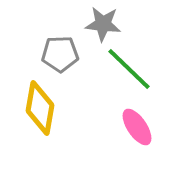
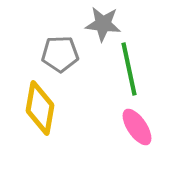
green line: rotated 34 degrees clockwise
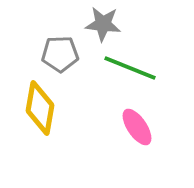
green line: moved 1 px right, 1 px up; rotated 56 degrees counterclockwise
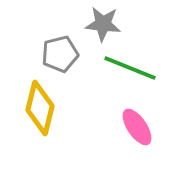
gray pentagon: rotated 12 degrees counterclockwise
yellow diamond: rotated 4 degrees clockwise
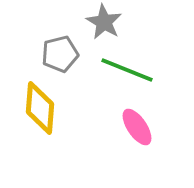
gray star: moved 1 px right, 2 px up; rotated 24 degrees clockwise
green line: moved 3 px left, 2 px down
yellow diamond: rotated 10 degrees counterclockwise
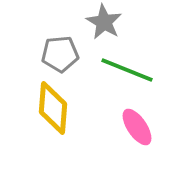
gray pentagon: rotated 9 degrees clockwise
yellow diamond: moved 13 px right
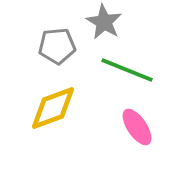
gray pentagon: moved 3 px left, 8 px up
yellow diamond: rotated 66 degrees clockwise
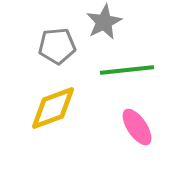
gray star: rotated 15 degrees clockwise
green line: rotated 28 degrees counterclockwise
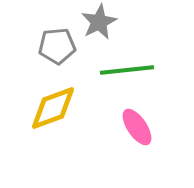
gray star: moved 5 px left
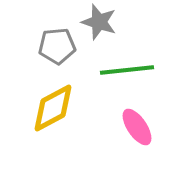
gray star: rotated 27 degrees counterclockwise
yellow diamond: rotated 8 degrees counterclockwise
